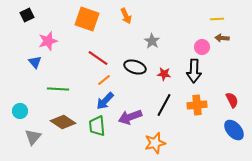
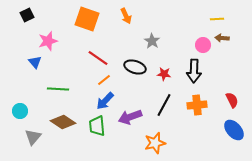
pink circle: moved 1 px right, 2 px up
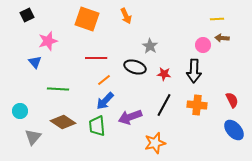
gray star: moved 2 px left, 5 px down
red line: moved 2 px left; rotated 35 degrees counterclockwise
orange cross: rotated 12 degrees clockwise
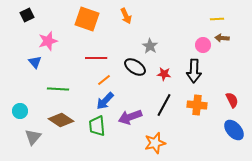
black ellipse: rotated 15 degrees clockwise
brown diamond: moved 2 px left, 2 px up
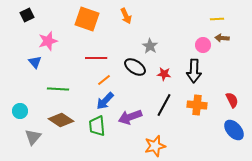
orange star: moved 3 px down
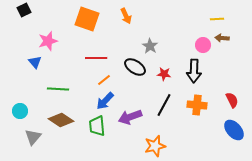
black square: moved 3 px left, 5 px up
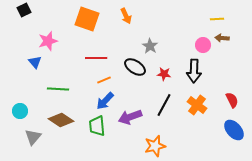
orange line: rotated 16 degrees clockwise
orange cross: rotated 30 degrees clockwise
